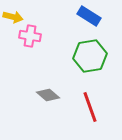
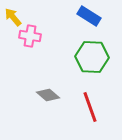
yellow arrow: rotated 144 degrees counterclockwise
green hexagon: moved 2 px right, 1 px down; rotated 12 degrees clockwise
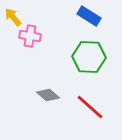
green hexagon: moved 3 px left
red line: rotated 28 degrees counterclockwise
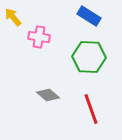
pink cross: moved 9 px right, 1 px down
red line: moved 1 px right, 2 px down; rotated 28 degrees clockwise
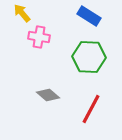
yellow arrow: moved 9 px right, 4 px up
red line: rotated 48 degrees clockwise
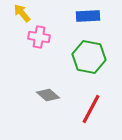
blue rectangle: moved 1 px left; rotated 35 degrees counterclockwise
green hexagon: rotated 8 degrees clockwise
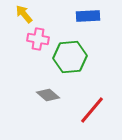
yellow arrow: moved 2 px right, 1 px down
pink cross: moved 1 px left, 2 px down
green hexagon: moved 19 px left; rotated 16 degrees counterclockwise
red line: moved 1 px right, 1 px down; rotated 12 degrees clockwise
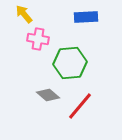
blue rectangle: moved 2 px left, 1 px down
green hexagon: moved 6 px down
red line: moved 12 px left, 4 px up
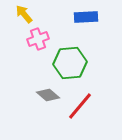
pink cross: rotated 30 degrees counterclockwise
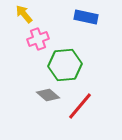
blue rectangle: rotated 15 degrees clockwise
green hexagon: moved 5 px left, 2 px down
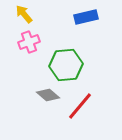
blue rectangle: rotated 25 degrees counterclockwise
pink cross: moved 9 px left, 3 px down
green hexagon: moved 1 px right
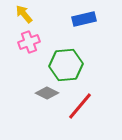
blue rectangle: moved 2 px left, 2 px down
gray diamond: moved 1 px left, 2 px up; rotated 15 degrees counterclockwise
